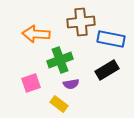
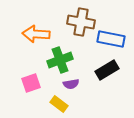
brown cross: rotated 16 degrees clockwise
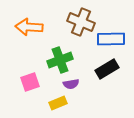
brown cross: rotated 12 degrees clockwise
orange arrow: moved 7 px left, 7 px up
blue rectangle: rotated 12 degrees counterclockwise
black rectangle: moved 1 px up
pink square: moved 1 px left, 1 px up
yellow rectangle: moved 1 px left, 1 px up; rotated 60 degrees counterclockwise
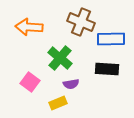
green cross: moved 2 px up; rotated 30 degrees counterclockwise
black rectangle: rotated 35 degrees clockwise
pink square: rotated 36 degrees counterclockwise
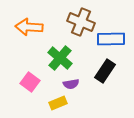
black rectangle: moved 2 px left, 2 px down; rotated 60 degrees counterclockwise
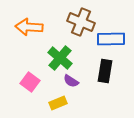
black rectangle: rotated 25 degrees counterclockwise
purple semicircle: moved 3 px up; rotated 42 degrees clockwise
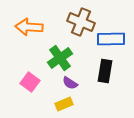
green cross: rotated 15 degrees clockwise
purple semicircle: moved 1 px left, 2 px down
yellow rectangle: moved 6 px right, 1 px down
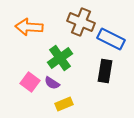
blue rectangle: rotated 28 degrees clockwise
purple semicircle: moved 18 px left
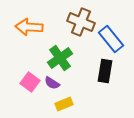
blue rectangle: rotated 24 degrees clockwise
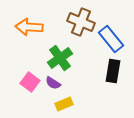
black rectangle: moved 8 px right
purple semicircle: moved 1 px right
